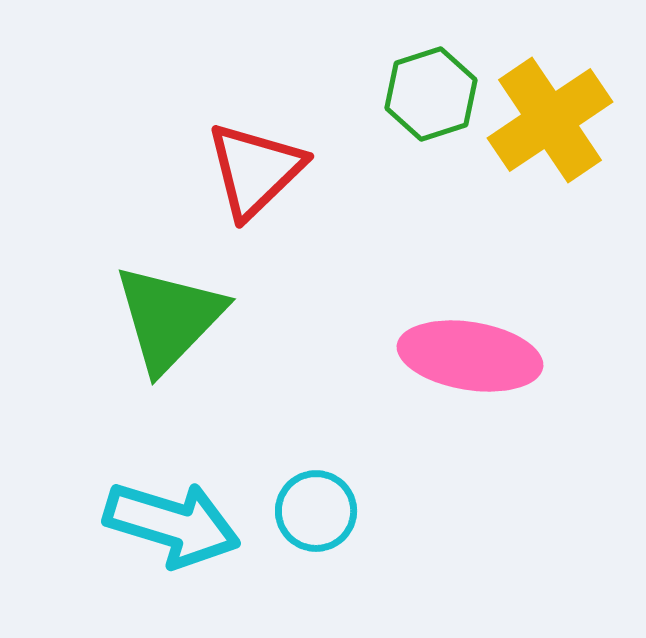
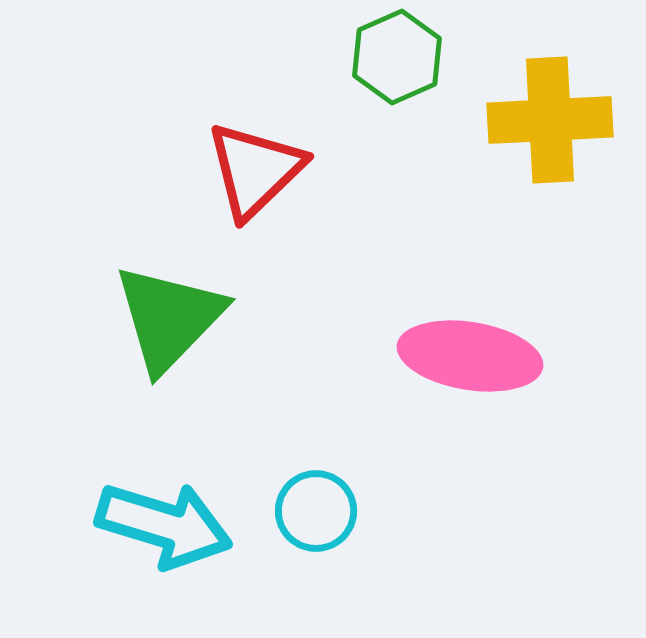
green hexagon: moved 34 px left, 37 px up; rotated 6 degrees counterclockwise
yellow cross: rotated 31 degrees clockwise
cyan arrow: moved 8 px left, 1 px down
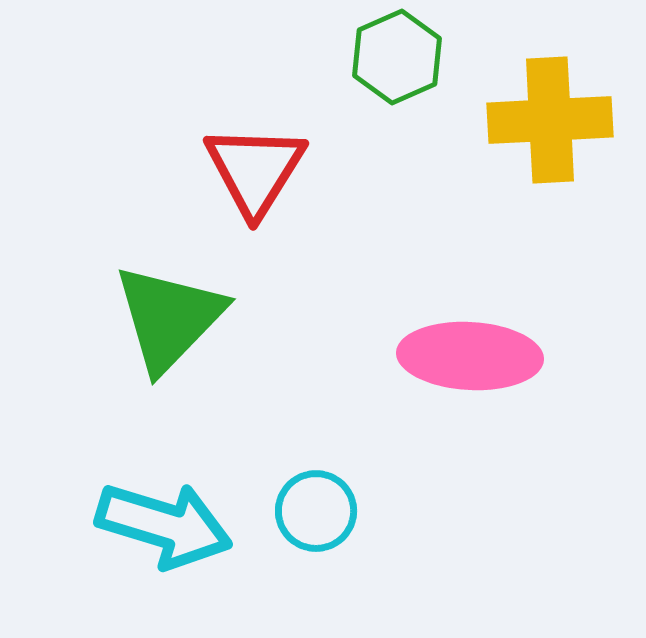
red triangle: rotated 14 degrees counterclockwise
pink ellipse: rotated 6 degrees counterclockwise
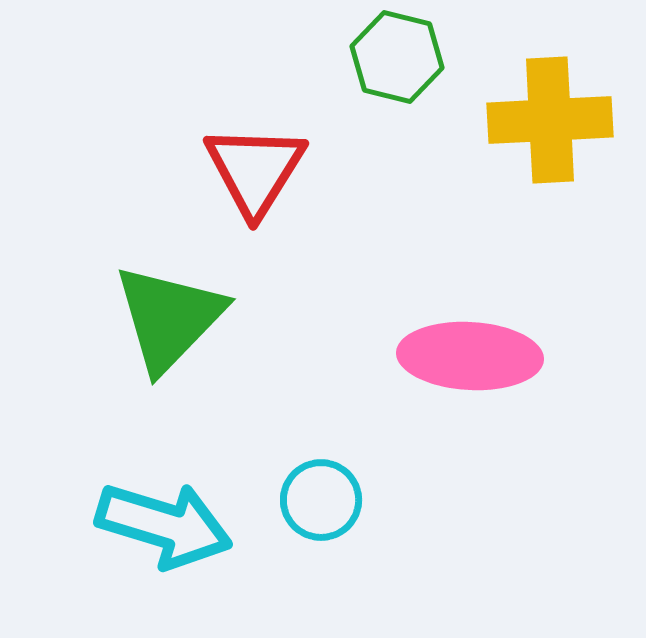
green hexagon: rotated 22 degrees counterclockwise
cyan circle: moved 5 px right, 11 px up
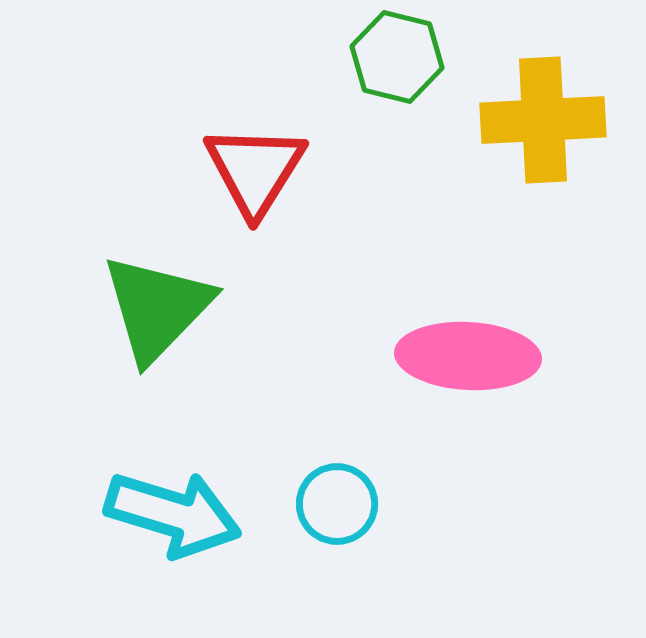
yellow cross: moved 7 px left
green triangle: moved 12 px left, 10 px up
pink ellipse: moved 2 px left
cyan circle: moved 16 px right, 4 px down
cyan arrow: moved 9 px right, 11 px up
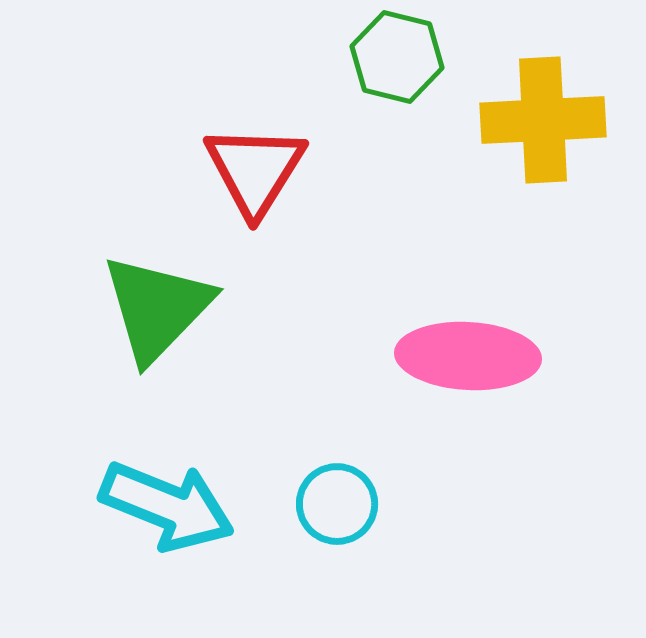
cyan arrow: moved 6 px left, 8 px up; rotated 5 degrees clockwise
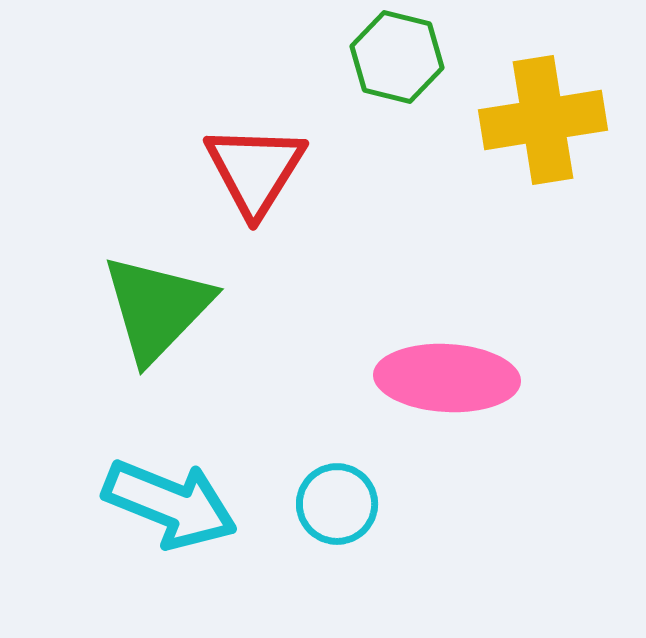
yellow cross: rotated 6 degrees counterclockwise
pink ellipse: moved 21 px left, 22 px down
cyan arrow: moved 3 px right, 2 px up
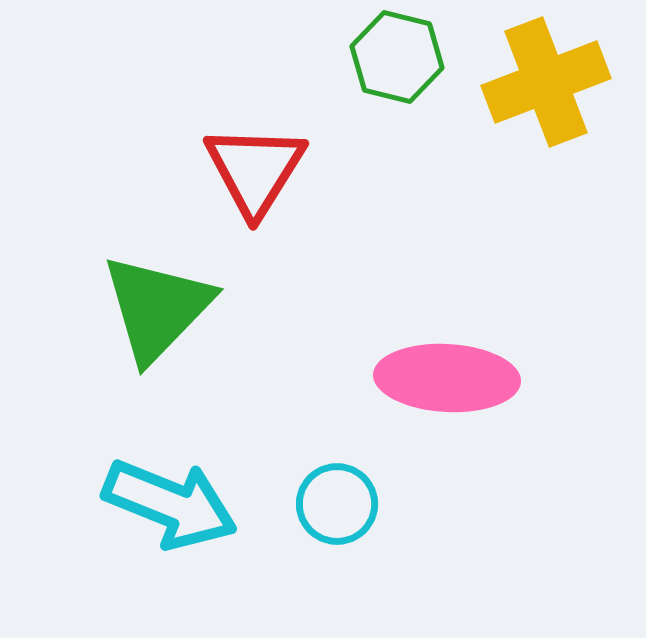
yellow cross: moved 3 px right, 38 px up; rotated 12 degrees counterclockwise
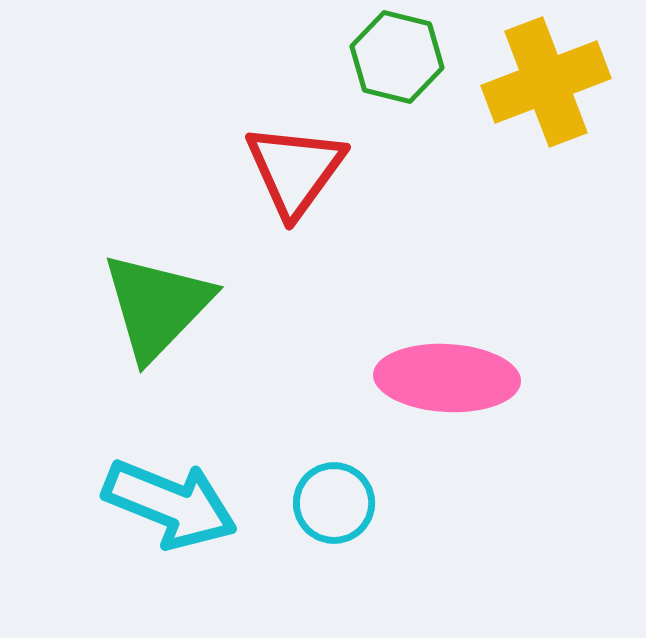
red triangle: moved 40 px right; rotated 4 degrees clockwise
green triangle: moved 2 px up
cyan circle: moved 3 px left, 1 px up
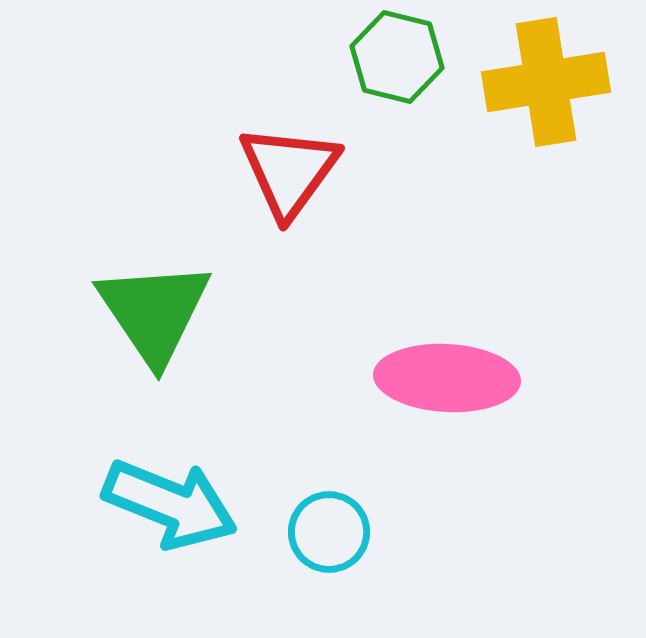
yellow cross: rotated 12 degrees clockwise
red triangle: moved 6 px left, 1 px down
green triangle: moved 3 px left, 6 px down; rotated 18 degrees counterclockwise
cyan circle: moved 5 px left, 29 px down
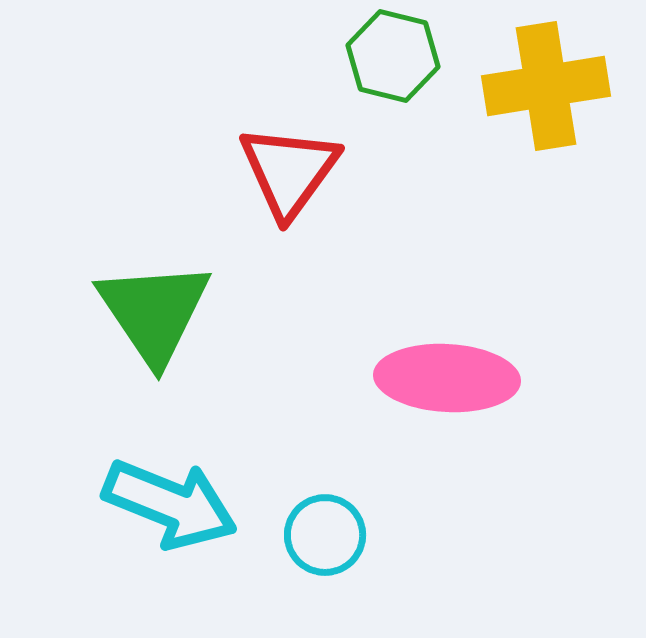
green hexagon: moved 4 px left, 1 px up
yellow cross: moved 4 px down
cyan circle: moved 4 px left, 3 px down
